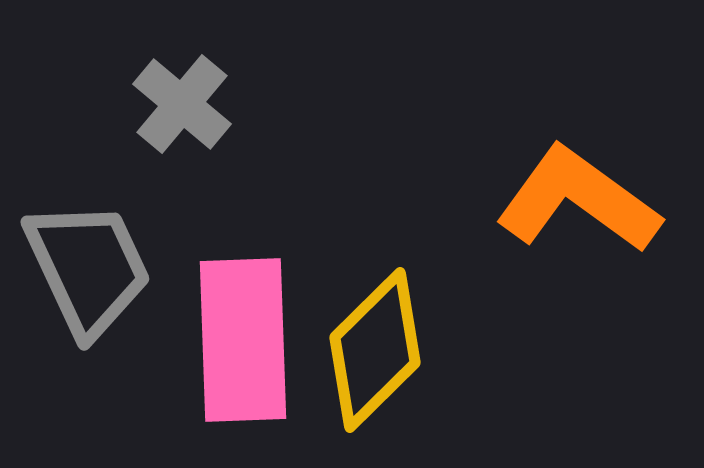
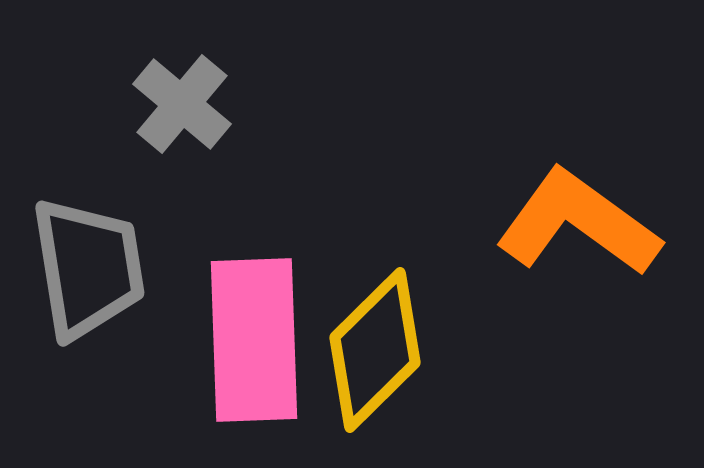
orange L-shape: moved 23 px down
gray trapezoid: rotated 16 degrees clockwise
pink rectangle: moved 11 px right
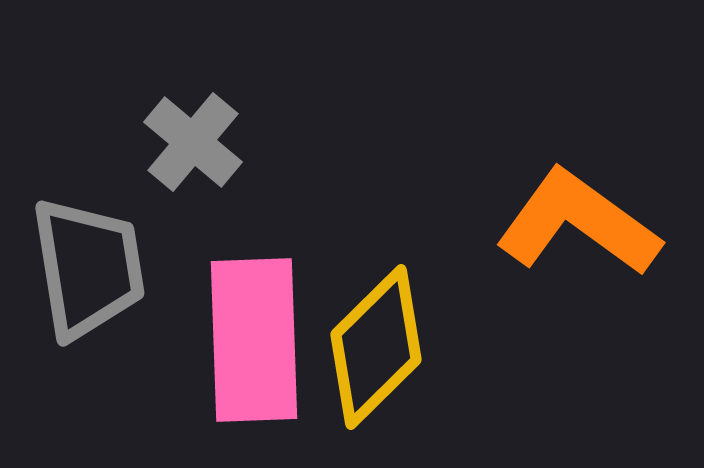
gray cross: moved 11 px right, 38 px down
yellow diamond: moved 1 px right, 3 px up
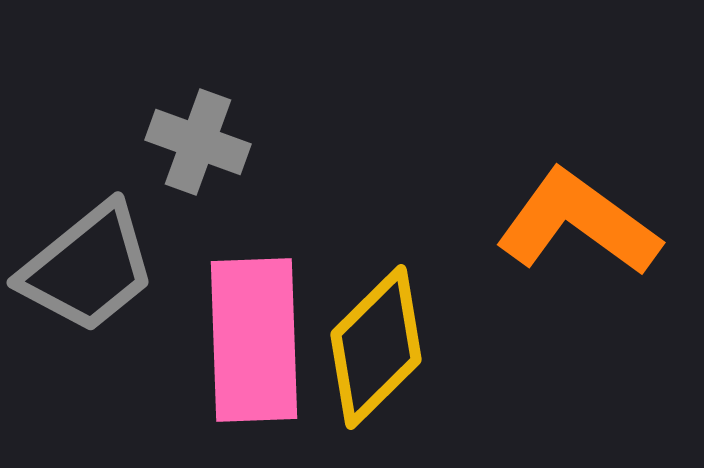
gray cross: moved 5 px right; rotated 20 degrees counterclockwise
gray trapezoid: rotated 60 degrees clockwise
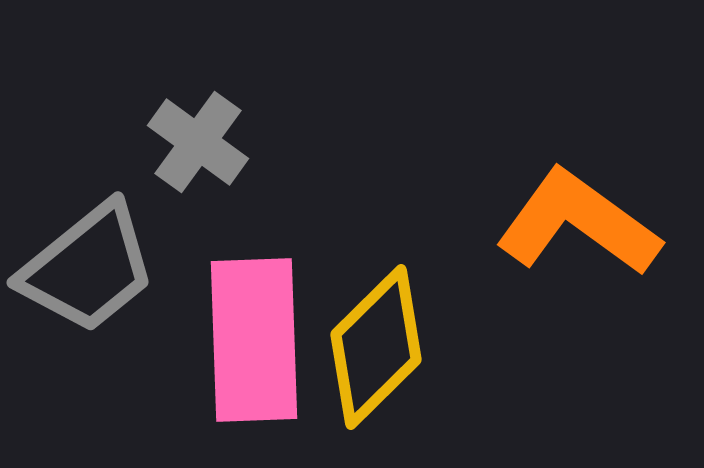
gray cross: rotated 16 degrees clockwise
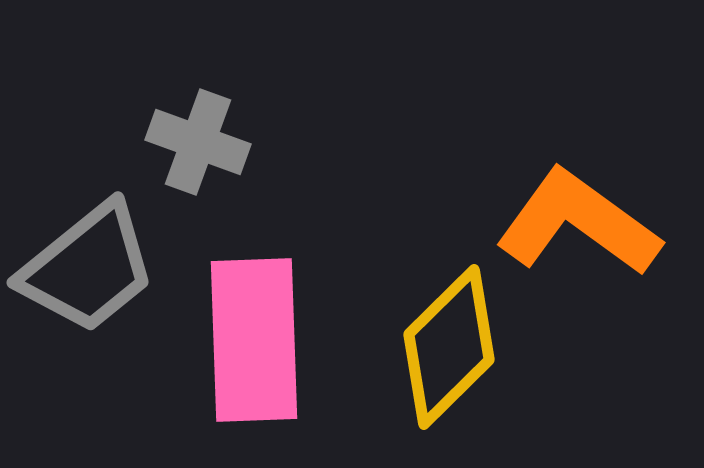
gray cross: rotated 16 degrees counterclockwise
yellow diamond: moved 73 px right
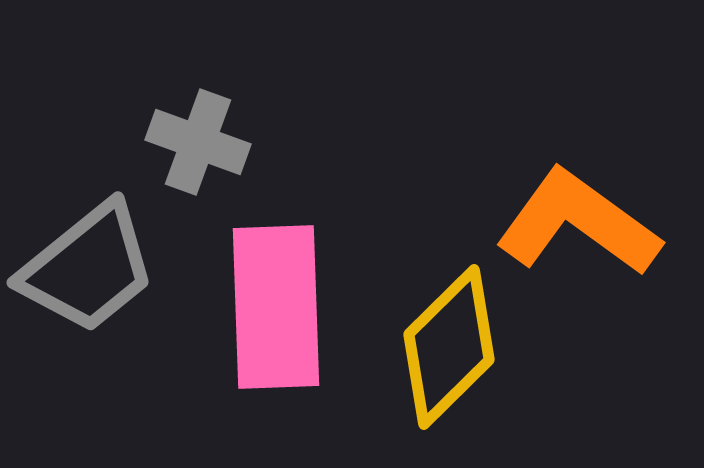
pink rectangle: moved 22 px right, 33 px up
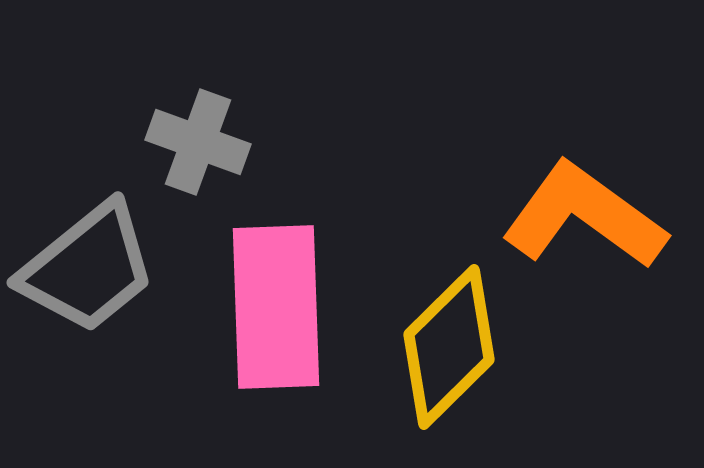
orange L-shape: moved 6 px right, 7 px up
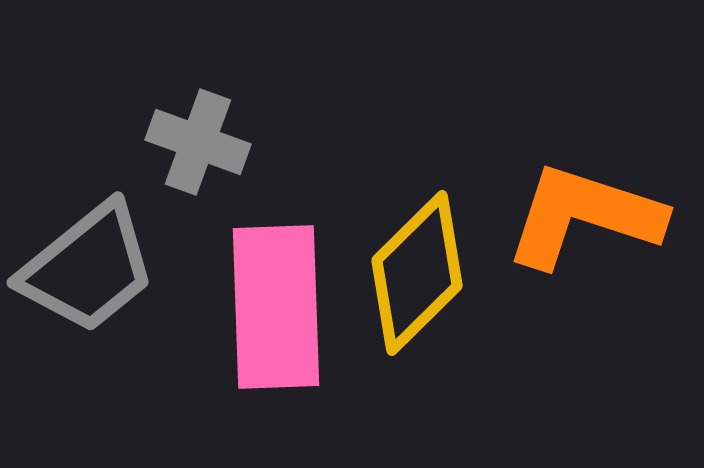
orange L-shape: rotated 18 degrees counterclockwise
yellow diamond: moved 32 px left, 74 px up
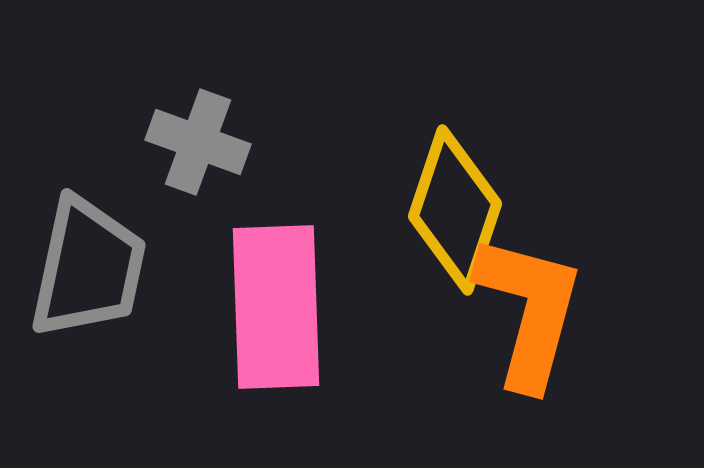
orange L-shape: moved 55 px left, 95 px down; rotated 87 degrees clockwise
gray trapezoid: rotated 39 degrees counterclockwise
yellow diamond: moved 38 px right, 63 px up; rotated 27 degrees counterclockwise
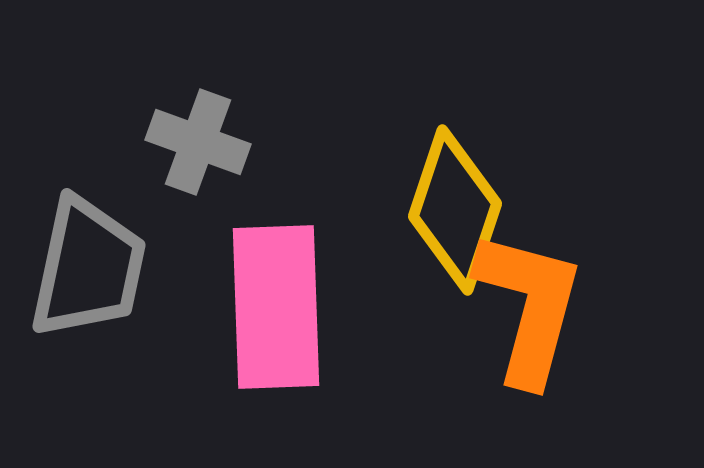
orange L-shape: moved 4 px up
